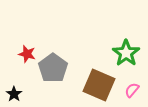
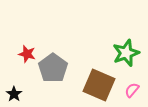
green star: rotated 16 degrees clockwise
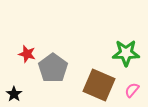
green star: rotated 20 degrees clockwise
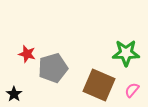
gray pentagon: rotated 20 degrees clockwise
